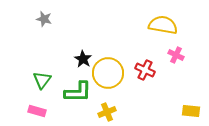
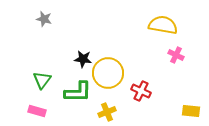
black star: rotated 24 degrees counterclockwise
red cross: moved 4 px left, 21 px down
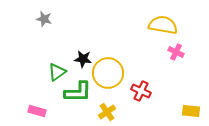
pink cross: moved 3 px up
green triangle: moved 15 px right, 8 px up; rotated 18 degrees clockwise
yellow cross: rotated 12 degrees counterclockwise
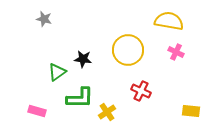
yellow semicircle: moved 6 px right, 4 px up
yellow circle: moved 20 px right, 23 px up
green L-shape: moved 2 px right, 6 px down
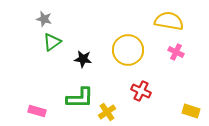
green triangle: moved 5 px left, 30 px up
yellow rectangle: rotated 12 degrees clockwise
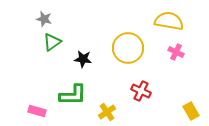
yellow circle: moved 2 px up
green L-shape: moved 7 px left, 3 px up
yellow rectangle: rotated 42 degrees clockwise
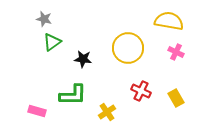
yellow rectangle: moved 15 px left, 13 px up
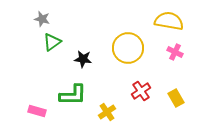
gray star: moved 2 px left
pink cross: moved 1 px left
red cross: rotated 30 degrees clockwise
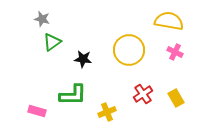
yellow circle: moved 1 px right, 2 px down
red cross: moved 2 px right, 3 px down
yellow cross: rotated 12 degrees clockwise
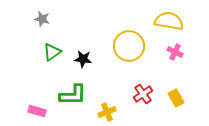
green triangle: moved 10 px down
yellow circle: moved 4 px up
